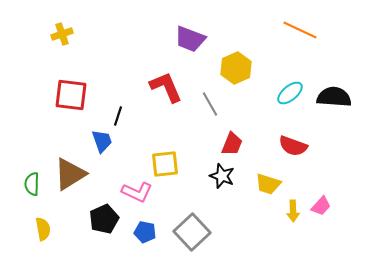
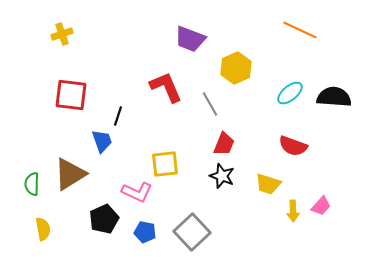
red trapezoid: moved 8 px left
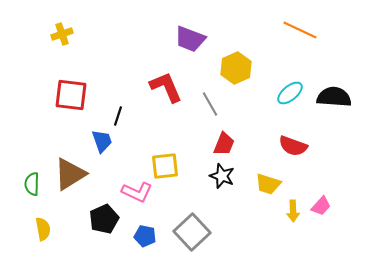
yellow square: moved 2 px down
blue pentagon: moved 4 px down
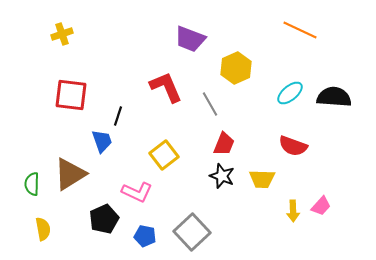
yellow square: moved 1 px left, 11 px up; rotated 32 degrees counterclockwise
yellow trapezoid: moved 6 px left, 5 px up; rotated 16 degrees counterclockwise
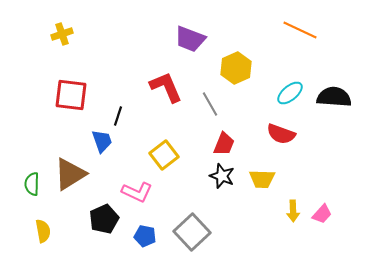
red semicircle: moved 12 px left, 12 px up
pink trapezoid: moved 1 px right, 8 px down
yellow semicircle: moved 2 px down
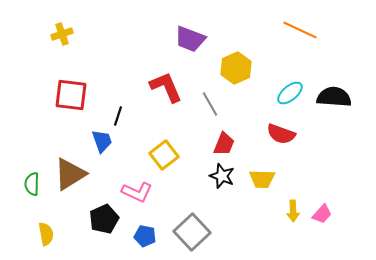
yellow semicircle: moved 3 px right, 3 px down
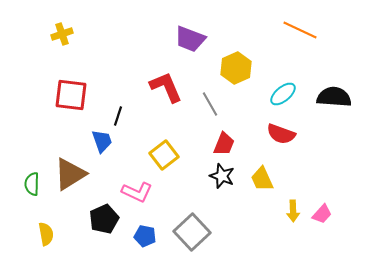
cyan ellipse: moved 7 px left, 1 px down
yellow trapezoid: rotated 64 degrees clockwise
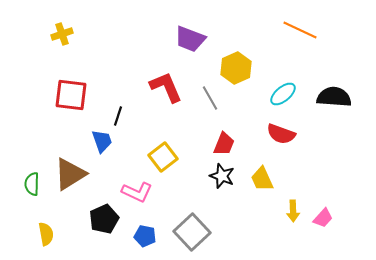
gray line: moved 6 px up
yellow square: moved 1 px left, 2 px down
pink trapezoid: moved 1 px right, 4 px down
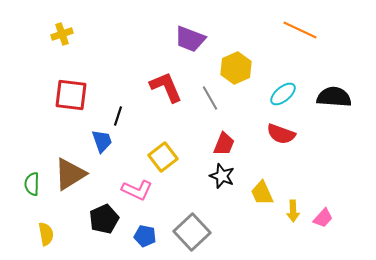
yellow trapezoid: moved 14 px down
pink L-shape: moved 2 px up
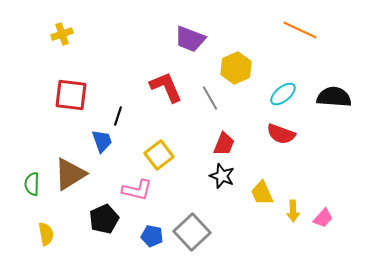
yellow square: moved 4 px left, 2 px up
pink L-shape: rotated 12 degrees counterclockwise
blue pentagon: moved 7 px right
